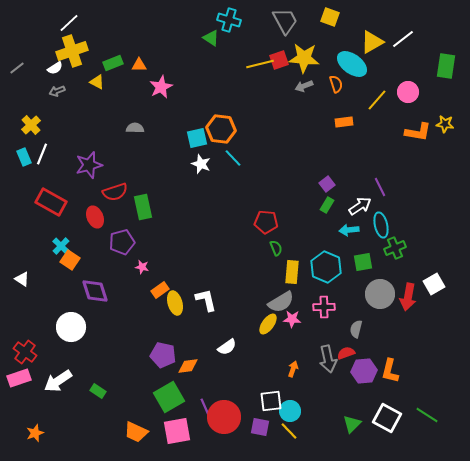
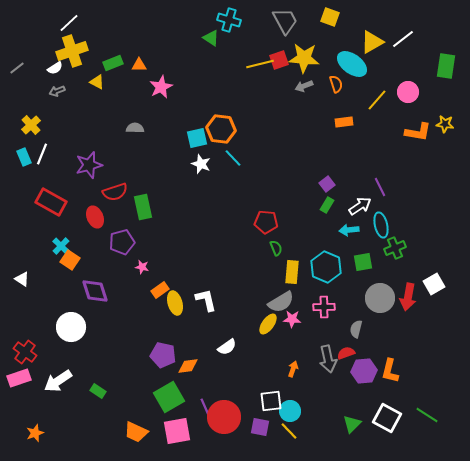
gray circle at (380, 294): moved 4 px down
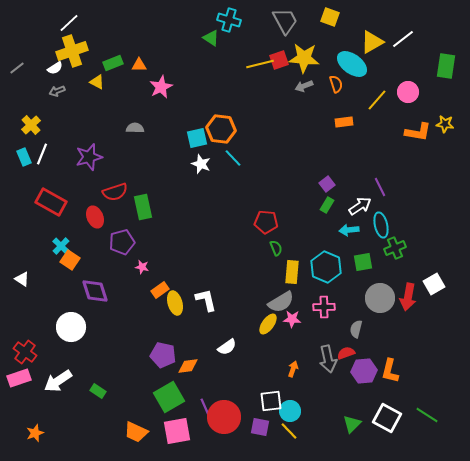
purple star at (89, 165): moved 8 px up
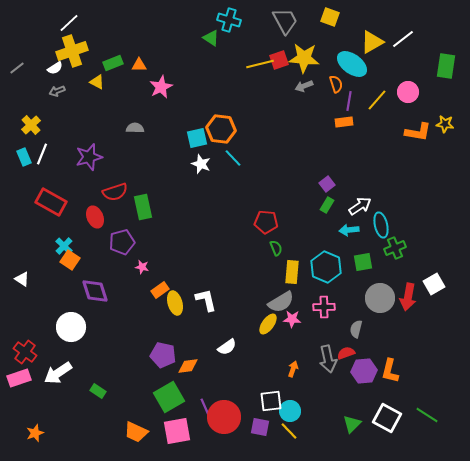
purple line at (380, 187): moved 31 px left, 86 px up; rotated 36 degrees clockwise
cyan cross at (61, 246): moved 3 px right
white arrow at (58, 381): moved 8 px up
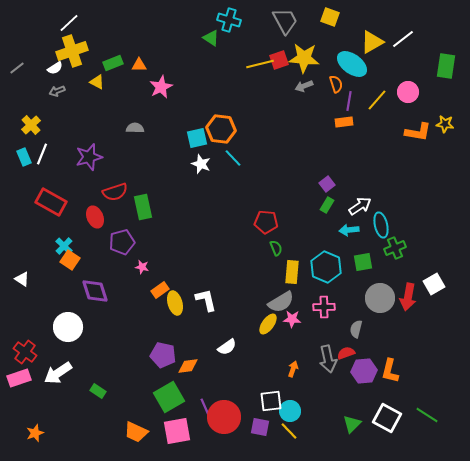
white circle at (71, 327): moved 3 px left
